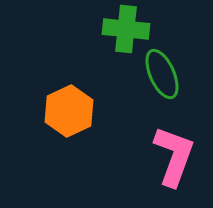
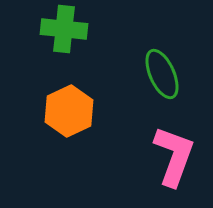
green cross: moved 62 px left
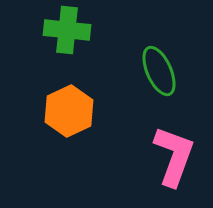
green cross: moved 3 px right, 1 px down
green ellipse: moved 3 px left, 3 px up
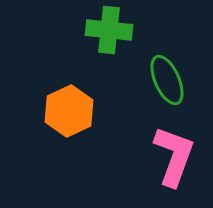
green cross: moved 42 px right
green ellipse: moved 8 px right, 9 px down
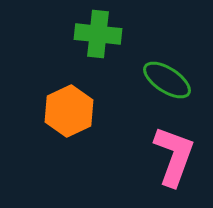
green cross: moved 11 px left, 4 px down
green ellipse: rotated 33 degrees counterclockwise
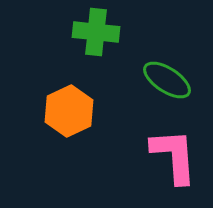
green cross: moved 2 px left, 2 px up
pink L-shape: rotated 24 degrees counterclockwise
